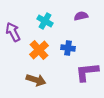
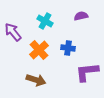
purple arrow: rotated 12 degrees counterclockwise
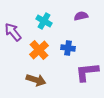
cyan cross: moved 1 px left
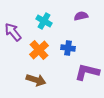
purple L-shape: rotated 20 degrees clockwise
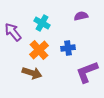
cyan cross: moved 2 px left, 2 px down
blue cross: rotated 16 degrees counterclockwise
purple L-shape: rotated 35 degrees counterclockwise
brown arrow: moved 4 px left, 7 px up
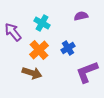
blue cross: rotated 24 degrees counterclockwise
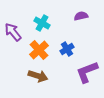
blue cross: moved 1 px left, 1 px down
brown arrow: moved 6 px right, 3 px down
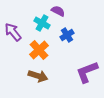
purple semicircle: moved 23 px left, 5 px up; rotated 40 degrees clockwise
blue cross: moved 14 px up
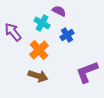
purple semicircle: moved 1 px right
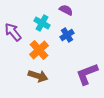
purple semicircle: moved 7 px right, 1 px up
purple L-shape: moved 2 px down
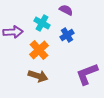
purple arrow: rotated 126 degrees clockwise
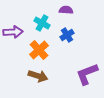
purple semicircle: rotated 24 degrees counterclockwise
